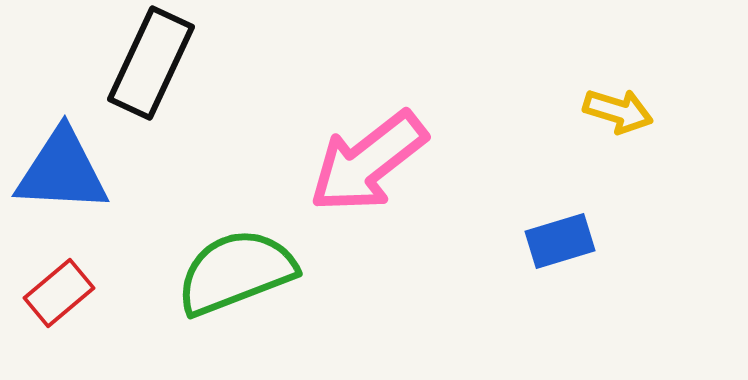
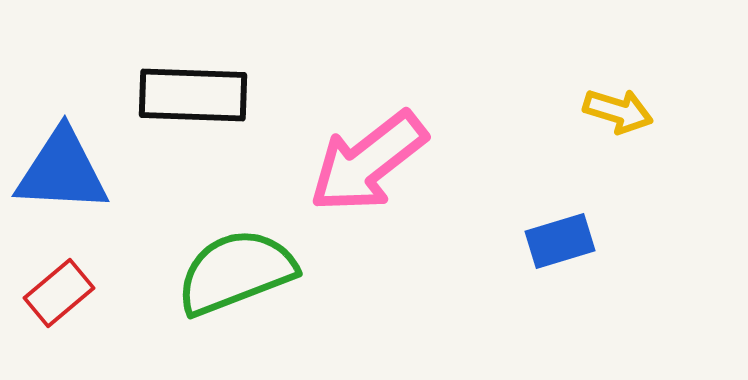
black rectangle: moved 42 px right, 32 px down; rotated 67 degrees clockwise
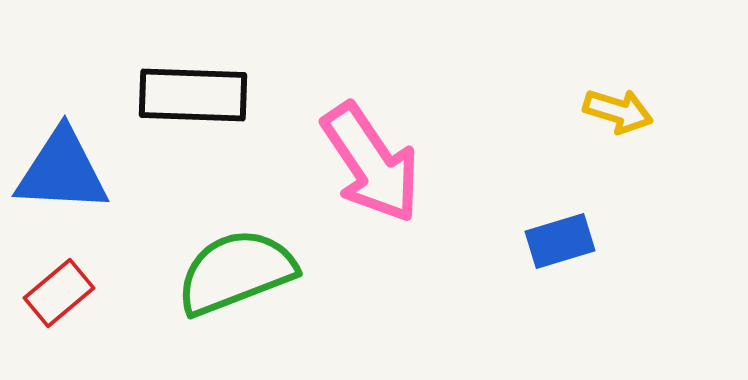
pink arrow: moved 3 px right, 1 px down; rotated 86 degrees counterclockwise
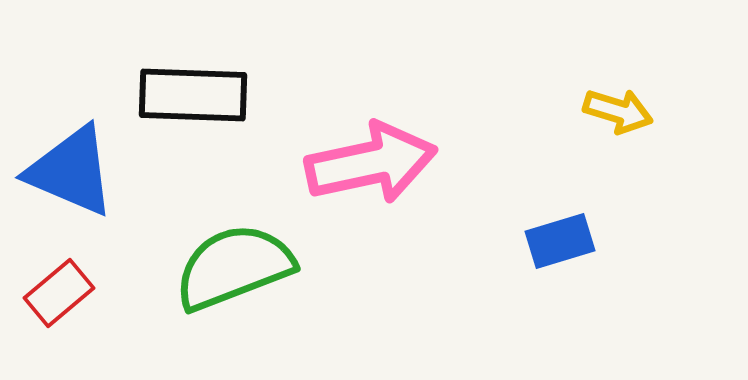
pink arrow: rotated 68 degrees counterclockwise
blue triangle: moved 9 px right; rotated 20 degrees clockwise
green semicircle: moved 2 px left, 5 px up
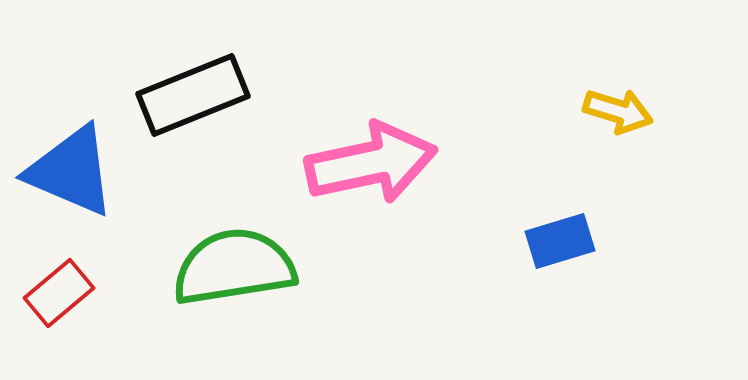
black rectangle: rotated 24 degrees counterclockwise
green semicircle: rotated 12 degrees clockwise
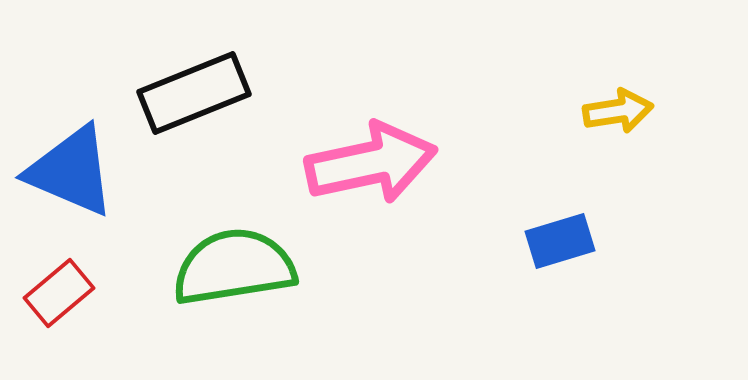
black rectangle: moved 1 px right, 2 px up
yellow arrow: rotated 26 degrees counterclockwise
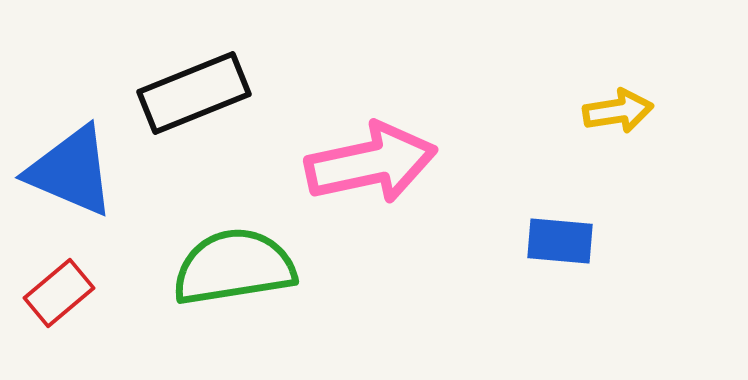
blue rectangle: rotated 22 degrees clockwise
